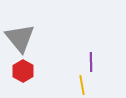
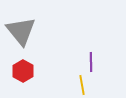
gray triangle: moved 1 px right, 7 px up
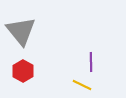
yellow line: rotated 54 degrees counterclockwise
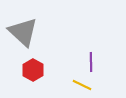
gray triangle: moved 2 px right, 1 px down; rotated 8 degrees counterclockwise
red hexagon: moved 10 px right, 1 px up
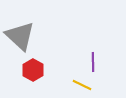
gray triangle: moved 3 px left, 4 px down
purple line: moved 2 px right
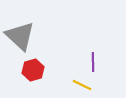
red hexagon: rotated 15 degrees clockwise
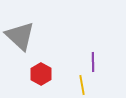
red hexagon: moved 8 px right, 4 px down; rotated 15 degrees counterclockwise
yellow line: rotated 54 degrees clockwise
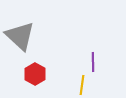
red hexagon: moved 6 px left
yellow line: rotated 18 degrees clockwise
